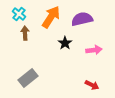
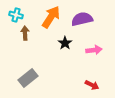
cyan cross: moved 3 px left, 1 px down; rotated 24 degrees counterclockwise
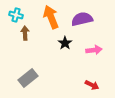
orange arrow: rotated 55 degrees counterclockwise
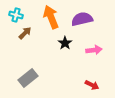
brown arrow: rotated 48 degrees clockwise
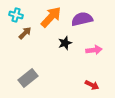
orange arrow: rotated 65 degrees clockwise
black star: rotated 16 degrees clockwise
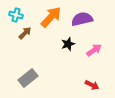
black star: moved 3 px right, 1 px down
pink arrow: rotated 28 degrees counterclockwise
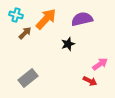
orange arrow: moved 5 px left, 2 px down
pink arrow: moved 6 px right, 14 px down
red arrow: moved 2 px left, 4 px up
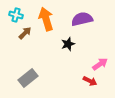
orange arrow: rotated 60 degrees counterclockwise
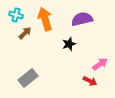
orange arrow: moved 1 px left
black star: moved 1 px right
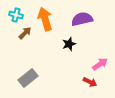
red arrow: moved 1 px down
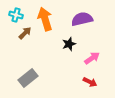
pink arrow: moved 8 px left, 6 px up
